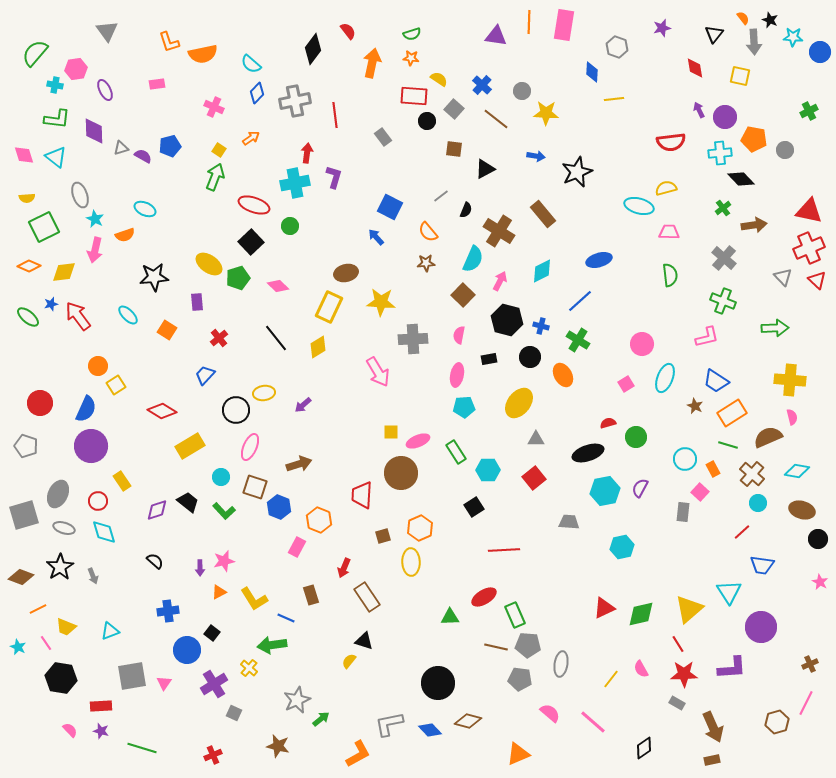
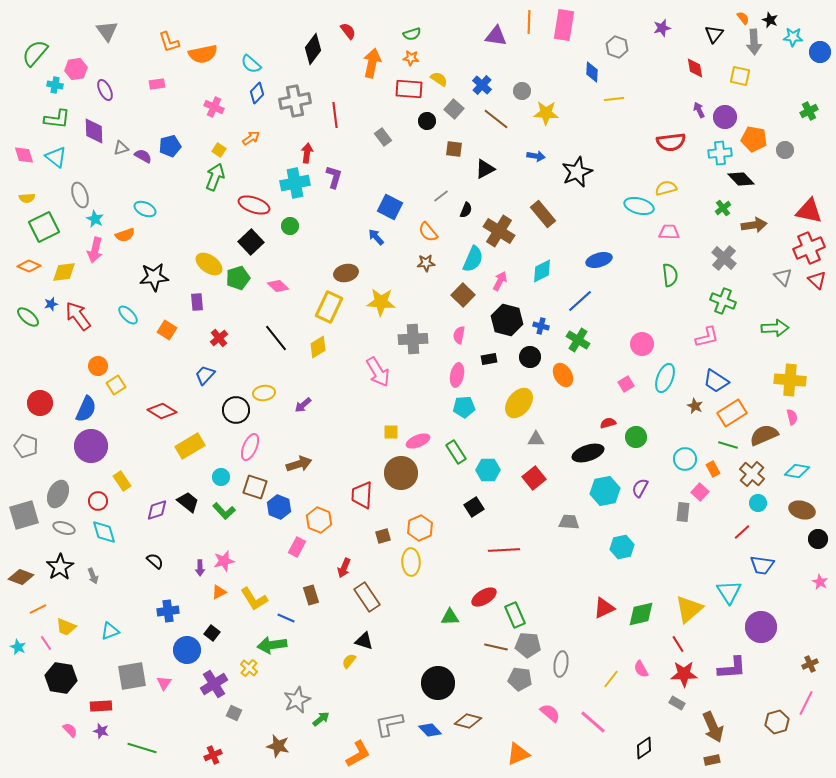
red rectangle at (414, 96): moved 5 px left, 7 px up
brown semicircle at (768, 437): moved 4 px left, 2 px up
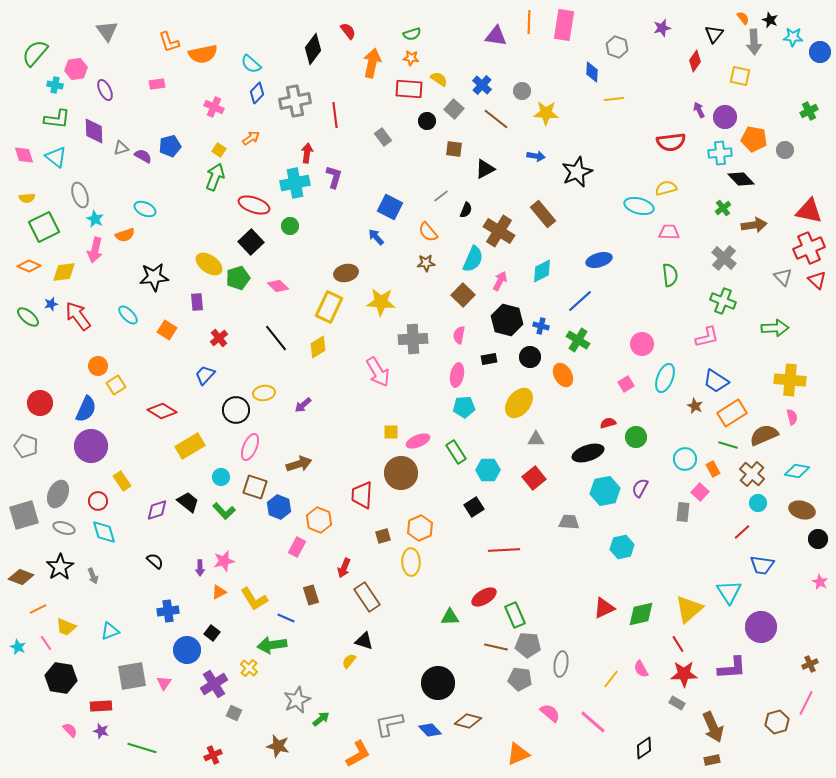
red diamond at (695, 68): moved 7 px up; rotated 45 degrees clockwise
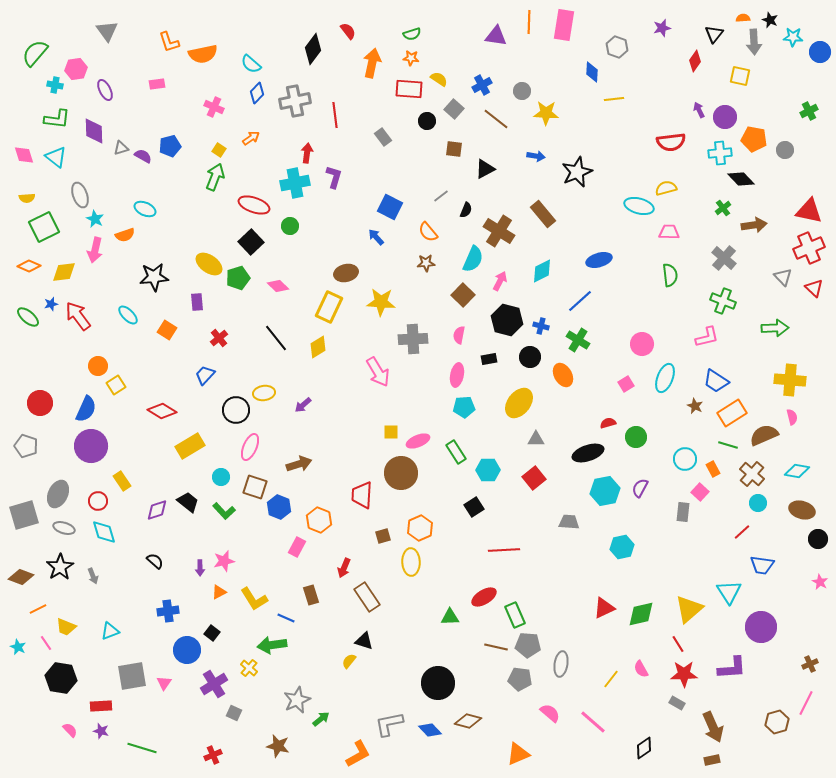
orange semicircle at (743, 18): rotated 56 degrees counterclockwise
blue cross at (482, 85): rotated 18 degrees clockwise
red triangle at (817, 280): moved 3 px left, 8 px down
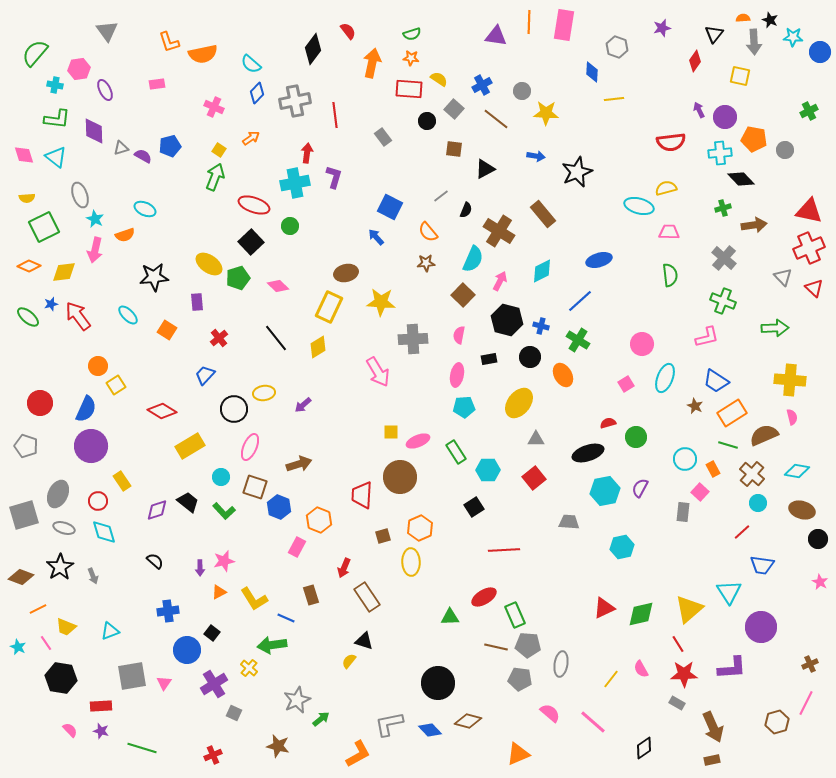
pink hexagon at (76, 69): moved 3 px right
green cross at (723, 208): rotated 21 degrees clockwise
black circle at (236, 410): moved 2 px left, 1 px up
brown circle at (401, 473): moved 1 px left, 4 px down
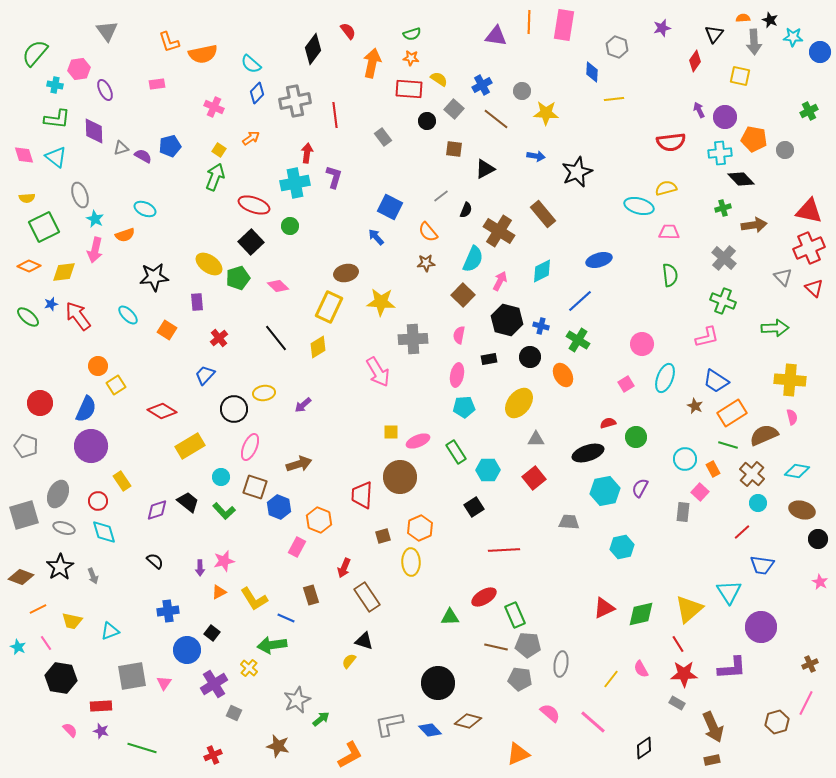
yellow trapezoid at (66, 627): moved 6 px right, 6 px up; rotated 10 degrees counterclockwise
orange L-shape at (358, 754): moved 8 px left, 1 px down
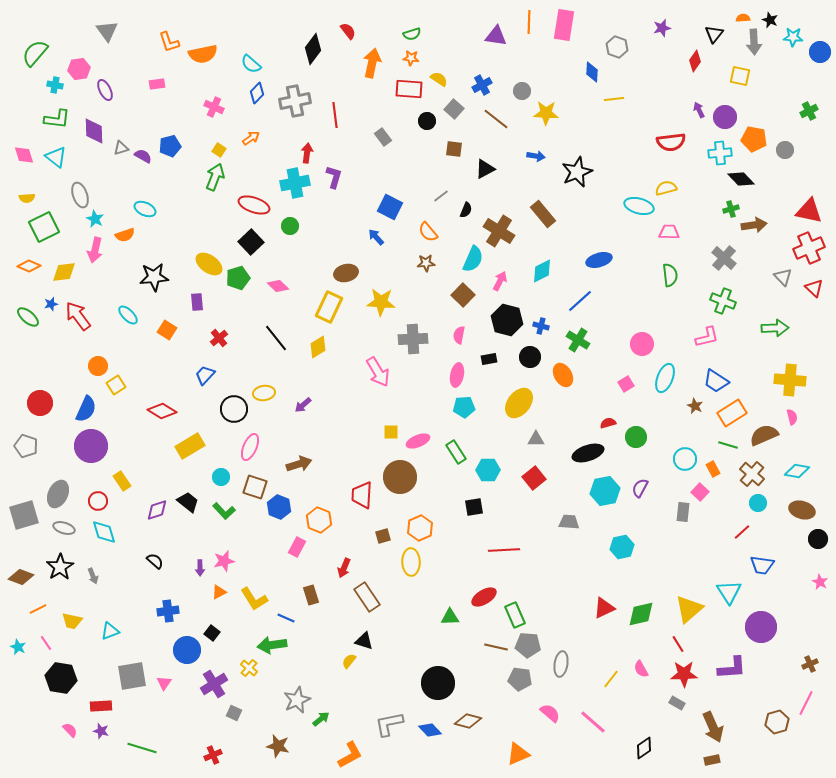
green cross at (723, 208): moved 8 px right, 1 px down
black square at (474, 507): rotated 24 degrees clockwise
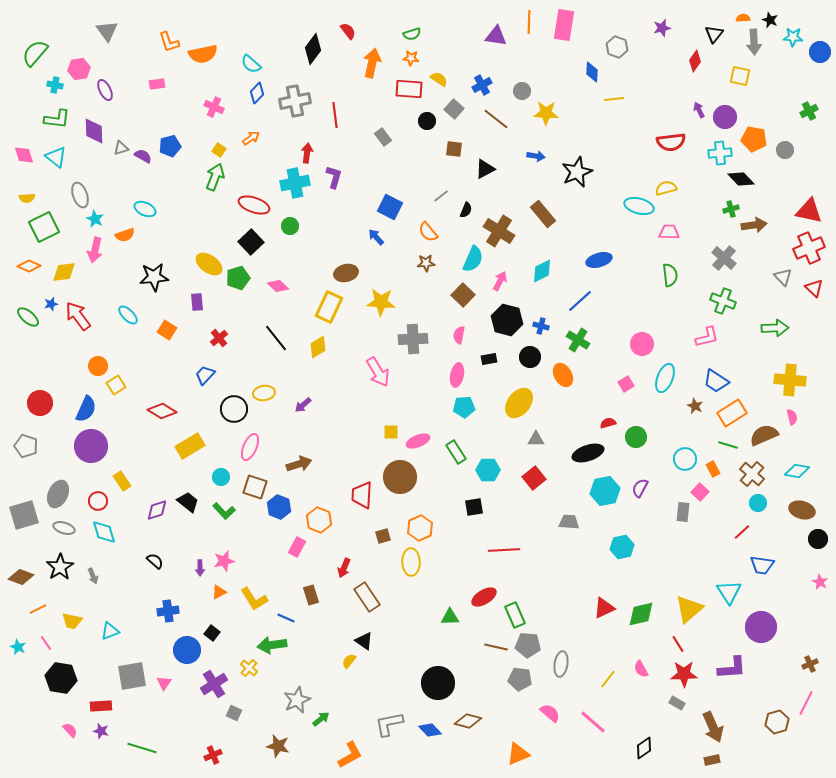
black triangle at (364, 641): rotated 18 degrees clockwise
yellow line at (611, 679): moved 3 px left
